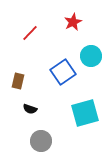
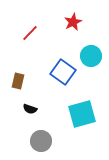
blue square: rotated 20 degrees counterclockwise
cyan square: moved 3 px left, 1 px down
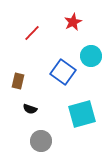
red line: moved 2 px right
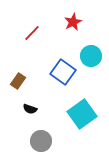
brown rectangle: rotated 21 degrees clockwise
cyan square: rotated 20 degrees counterclockwise
